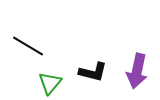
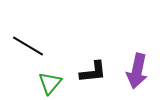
black L-shape: rotated 20 degrees counterclockwise
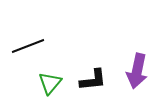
black line: rotated 52 degrees counterclockwise
black L-shape: moved 8 px down
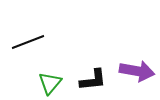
black line: moved 4 px up
purple arrow: rotated 92 degrees counterclockwise
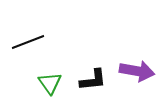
green triangle: rotated 15 degrees counterclockwise
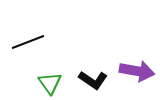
black L-shape: rotated 40 degrees clockwise
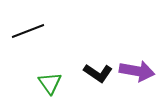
black line: moved 11 px up
black L-shape: moved 5 px right, 7 px up
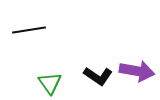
black line: moved 1 px right, 1 px up; rotated 12 degrees clockwise
black L-shape: moved 3 px down
